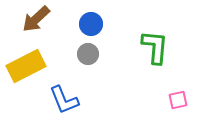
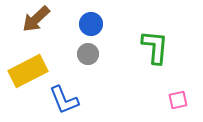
yellow rectangle: moved 2 px right, 5 px down
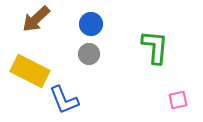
gray circle: moved 1 px right
yellow rectangle: moved 2 px right; rotated 54 degrees clockwise
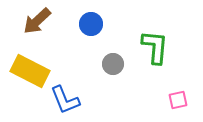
brown arrow: moved 1 px right, 2 px down
gray circle: moved 24 px right, 10 px down
blue L-shape: moved 1 px right
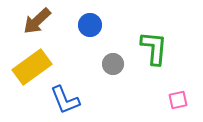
blue circle: moved 1 px left, 1 px down
green L-shape: moved 1 px left, 1 px down
yellow rectangle: moved 2 px right, 4 px up; rotated 63 degrees counterclockwise
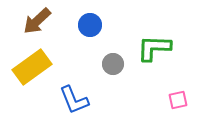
green L-shape: rotated 93 degrees counterclockwise
blue L-shape: moved 9 px right
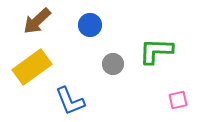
green L-shape: moved 2 px right, 3 px down
blue L-shape: moved 4 px left, 1 px down
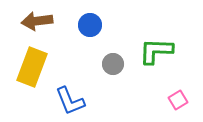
brown arrow: rotated 36 degrees clockwise
yellow rectangle: rotated 33 degrees counterclockwise
pink square: rotated 18 degrees counterclockwise
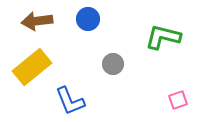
blue circle: moved 2 px left, 6 px up
green L-shape: moved 7 px right, 14 px up; rotated 12 degrees clockwise
yellow rectangle: rotated 30 degrees clockwise
pink square: rotated 12 degrees clockwise
